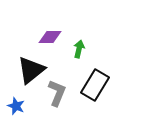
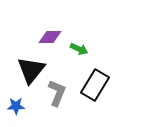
green arrow: rotated 102 degrees clockwise
black triangle: rotated 12 degrees counterclockwise
blue star: rotated 24 degrees counterclockwise
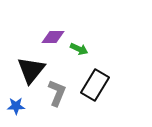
purple diamond: moved 3 px right
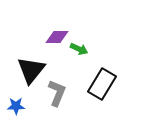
purple diamond: moved 4 px right
black rectangle: moved 7 px right, 1 px up
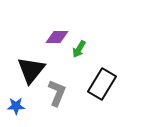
green arrow: rotated 96 degrees clockwise
